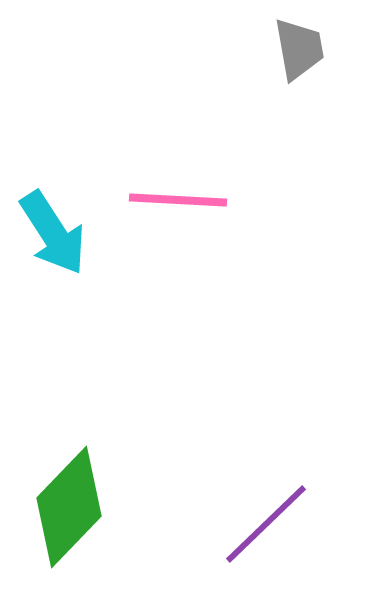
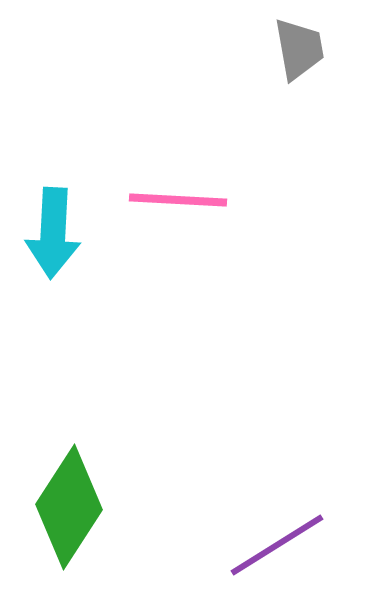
cyan arrow: rotated 36 degrees clockwise
green diamond: rotated 11 degrees counterclockwise
purple line: moved 11 px right, 21 px down; rotated 12 degrees clockwise
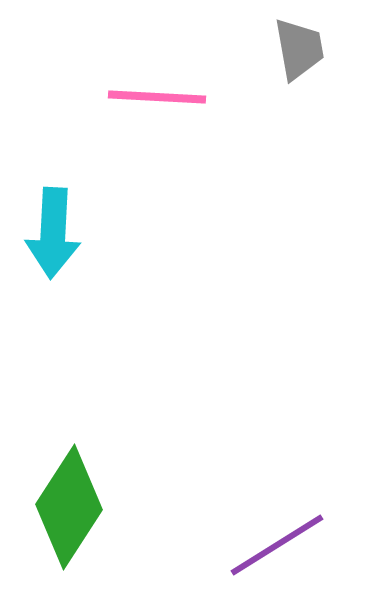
pink line: moved 21 px left, 103 px up
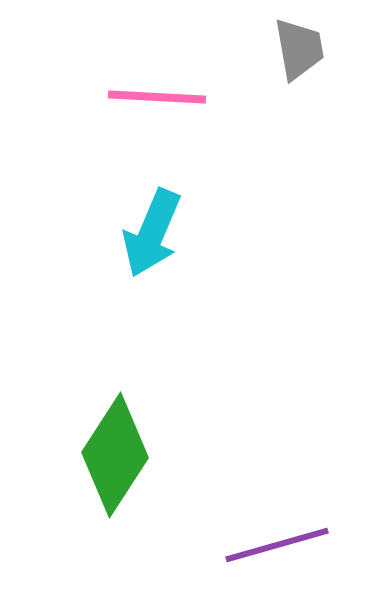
cyan arrow: moved 99 px right; rotated 20 degrees clockwise
green diamond: moved 46 px right, 52 px up
purple line: rotated 16 degrees clockwise
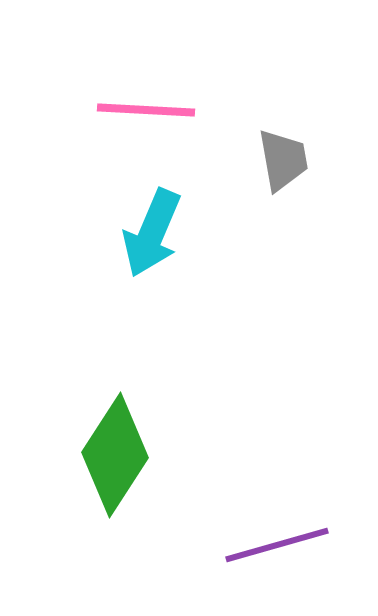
gray trapezoid: moved 16 px left, 111 px down
pink line: moved 11 px left, 13 px down
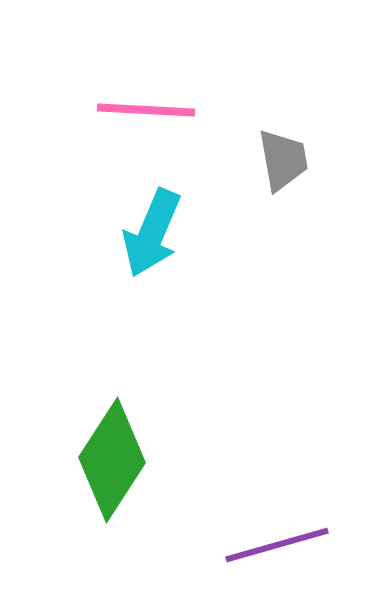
green diamond: moved 3 px left, 5 px down
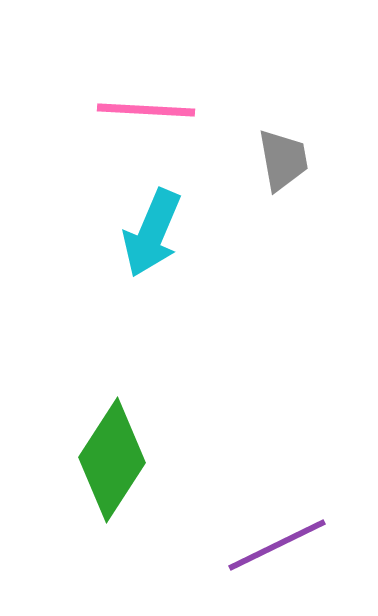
purple line: rotated 10 degrees counterclockwise
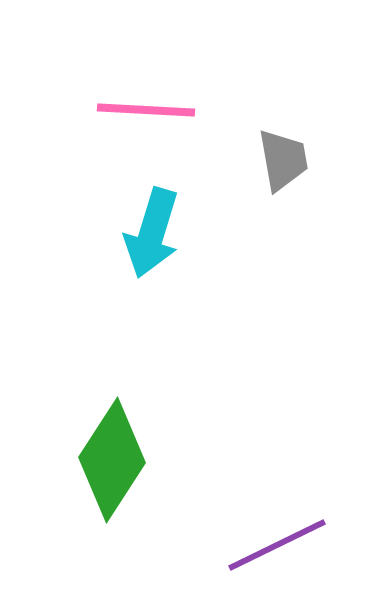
cyan arrow: rotated 6 degrees counterclockwise
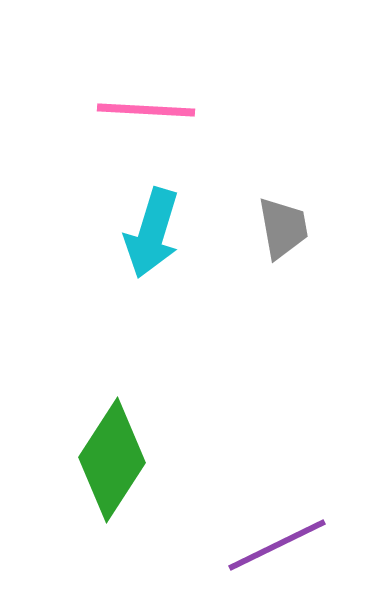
gray trapezoid: moved 68 px down
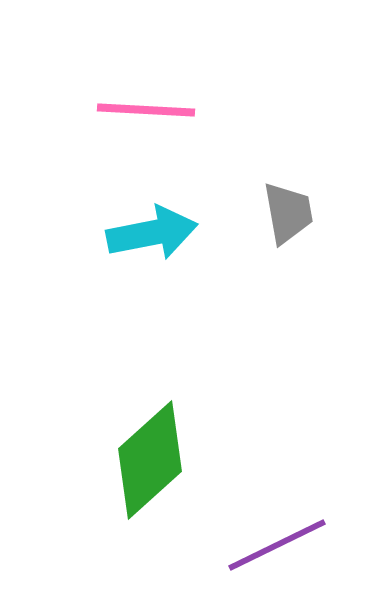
gray trapezoid: moved 5 px right, 15 px up
cyan arrow: rotated 118 degrees counterclockwise
green diamond: moved 38 px right; rotated 15 degrees clockwise
